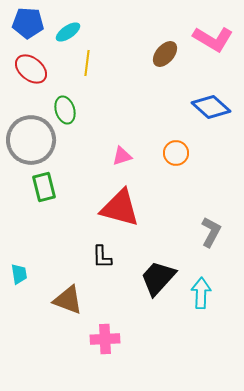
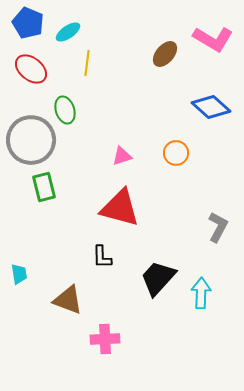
blue pentagon: rotated 20 degrees clockwise
gray L-shape: moved 7 px right, 5 px up
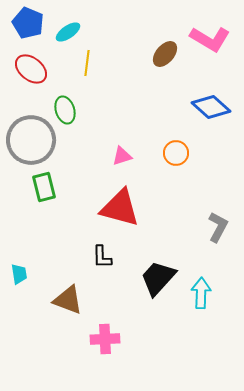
pink L-shape: moved 3 px left
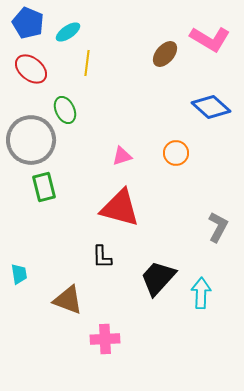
green ellipse: rotated 8 degrees counterclockwise
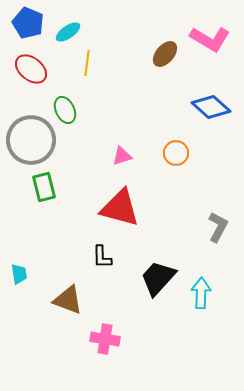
pink cross: rotated 12 degrees clockwise
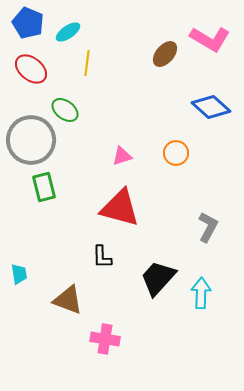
green ellipse: rotated 28 degrees counterclockwise
gray L-shape: moved 10 px left
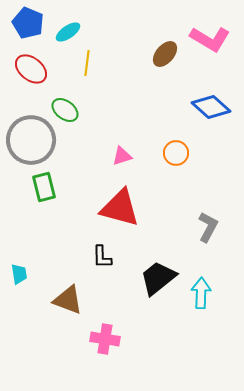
black trapezoid: rotated 9 degrees clockwise
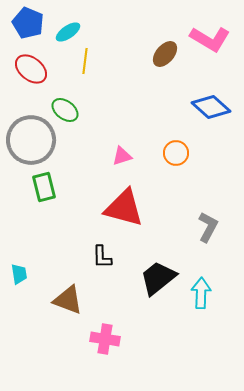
yellow line: moved 2 px left, 2 px up
red triangle: moved 4 px right
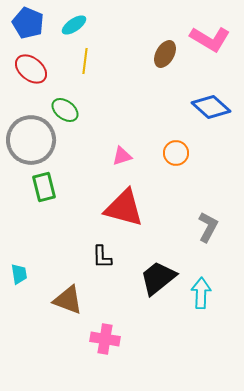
cyan ellipse: moved 6 px right, 7 px up
brown ellipse: rotated 12 degrees counterclockwise
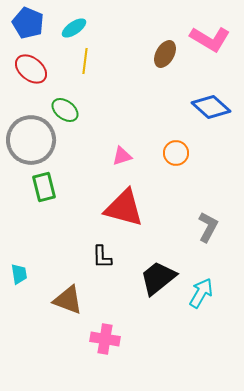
cyan ellipse: moved 3 px down
cyan arrow: rotated 28 degrees clockwise
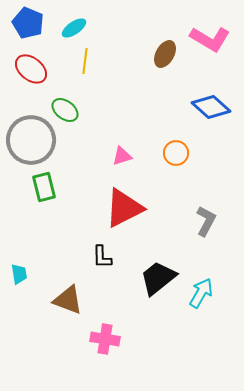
red triangle: rotated 42 degrees counterclockwise
gray L-shape: moved 2 px left, 6 px up
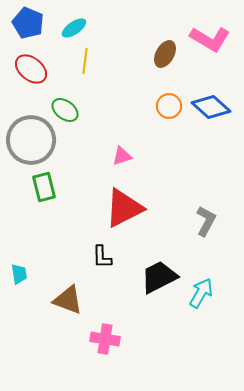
orange circle: moved 7 px left, 47 px up
black trapezoid: moved 1 px right, 1 px up; rotated 12 degrees clockwise
